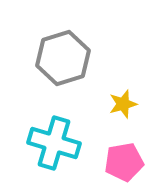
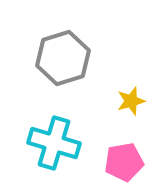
yellow star: moved 8 px right, 3 px up
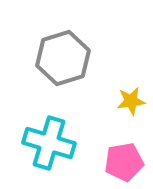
yellow star: rotated 8 degrees clockwise
cyan cross: moved 5 px left
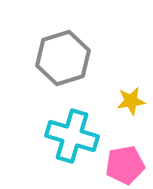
cyan cross: moved 23 px right, 7 px up
pink pentagon: moved 1 px right, 3 px down
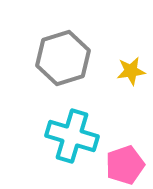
yellow star: moved 30 px up
pink pentagon: rotated 9 degrees counterclockwise
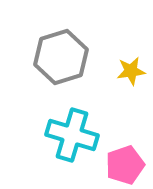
gray hexagon: moved 2 px left, 1 px up
cyan cross: moved 1 px up
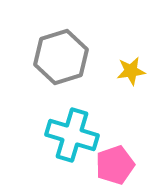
pink pentagon: moved 10 px left
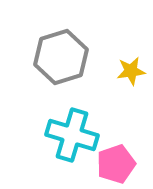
pink pentagon: moved 1 px right, 1 px up
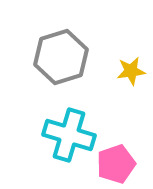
cyan cross: moved 3 px left
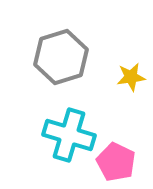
yellow star: moved 6 px down
pink pentagon: moved 2 px up; rotated 27 degrees counterclockwise
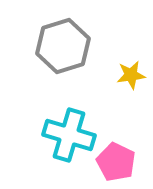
gray hexagon: moved 2 px right, 11 px up
yellow star: moved 2 px up
